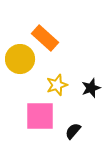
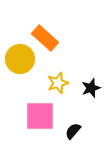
yellow star: moved 1 px right, 2 px up
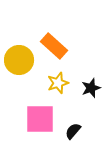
orange rectangle: moved 9 px right, 8 px down
yellow circle: moved 1 px left, 1 px down
pink square: moved 3 px down
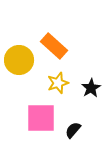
black star: rotated 12 degrees counterclockwise
pink square: moved 1 px right, 1 px up
black semicircle: moved 1 px up
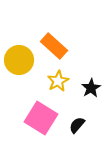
yellow star: moved 2 px up; rotated 10 degrees counterclockwise
pink square: rotated 32 degrees clockwise
black semicircle: moved 4 px right, 5 px up
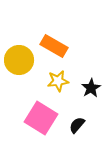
orange rectangle: rotated 12 degrees counterclockwise
yellow star: rotated 20 degrees clockwise
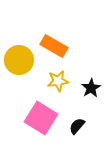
black semicircle: moved 1 px down
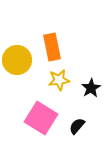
orange rectangle: moved 2 px left, 1 px down; rotated 48 degrees clockwise
yellow circle: moved 2 px left
yellow star: moved 1 px right, 1 px up
